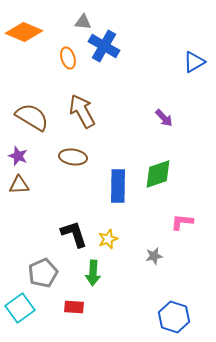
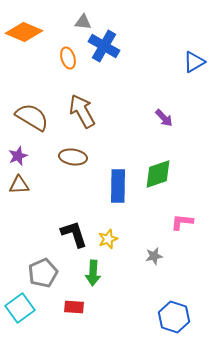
purple star: rotated 30 degrees clockwise
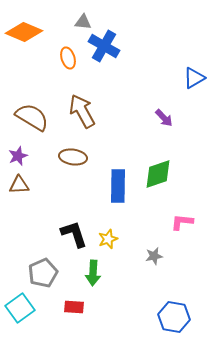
blue triangle: moved 16 px down
blue hexagon: rotated 8 degrees counterclockwise
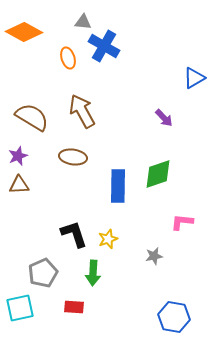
orange diamond: rotated 6 degrees clockwise
cyan square: rotated 24 degrees clockwise
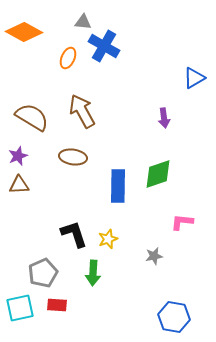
orange ellipse: rotated 40 degrees clockwise
purple arrow: rotated 36 degrees clockwise
red rectangle: moved 17 px left, 2 px up
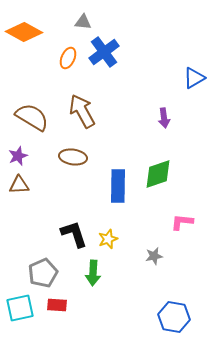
blue cross: moved 6 px down; rotated 24 degrees clockwise
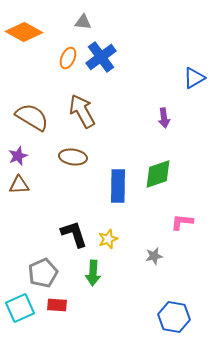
blue cross: moved 3 px left, 5 px down
cyan square: rotated 12 degrees counterclockwise
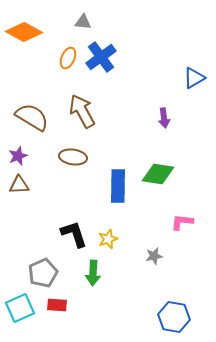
green diamond: rotated 28 degrees clockwise
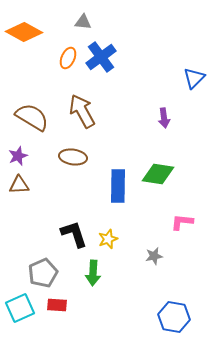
blue triangle: rotated 15 degrees counterclockwise
